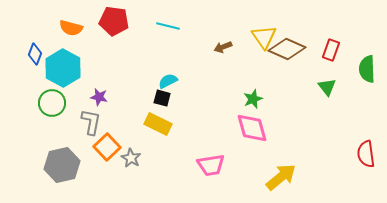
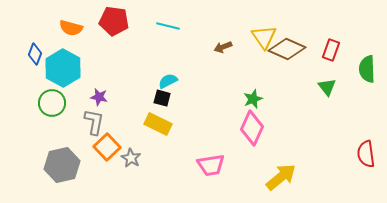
gray L-shape: moved 3 px right
pink diamond: rotated 40 degrees clockwise
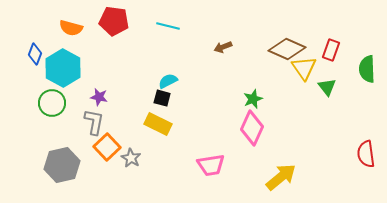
yellow triangle: moved 40 px right, 31 px down
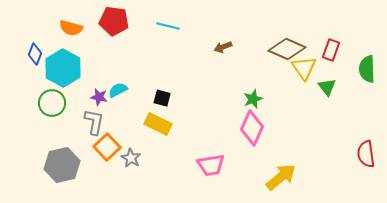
cyan semicircle: moved 50 px left, 9 px down
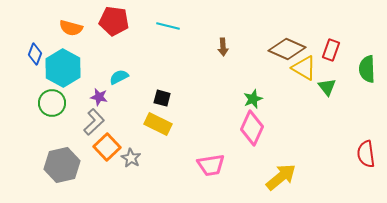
brown arrow: rotated 72 degrees counterclockwise
yellow triangle: rotated 24 degrees counterclockwise
cyan semicircle: moved 1 px right, 13 px up
gray L-shape: rotated 36 degrees clockwise
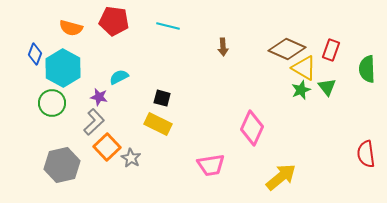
green star: moved 48 px right, 9 px up
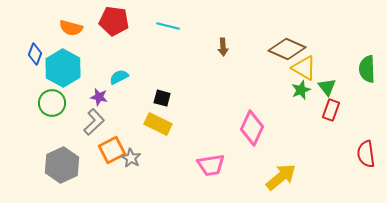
red rectangle: moved 60 px down
orange square: moved 5 px right, 3 px down; rotated 16 degrees clockwise
gray hexagon: rotated 12 degrees counterclockwise
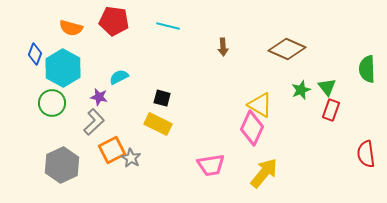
yellow triangle: moved 44 px left, 37 px down
yellow arrow: moved 17 px left, 4 px up; rotated 12 degrees counterclockwise
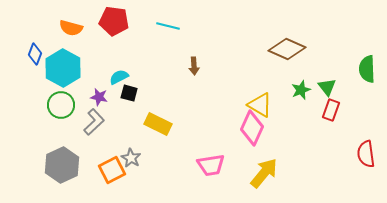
brown arrow: moved 29 px left, 19 px down
black square: moved 33 px left, 5 px up
green circle: moved 9 px right, 2 px down
orange square: moved 20 px down
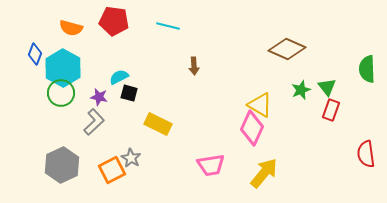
green circle: moved 12 px up
